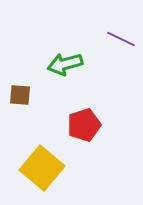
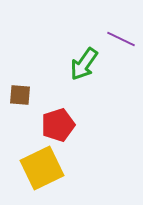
green arrow: moved 19 px right; rotated 40 degrees counterclockwise
red pentagon: moved 26 px left
yellow square: rotated 24 degrees clockwise
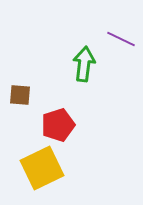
green arrow: rotated 152 degrees clockwise
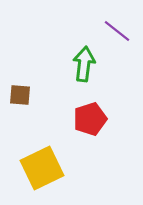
purple line: moved 4 px left, 8 px up; rotated 12 degrees clockwise
red pentagon: moved 32 px right, 6 px up
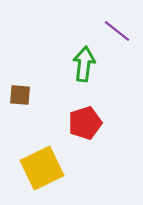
red pentagon: moved 5 px left, 4 px down
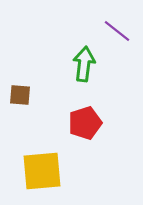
yellow square: moved 3 px down; rotated 21 degrees clockwise
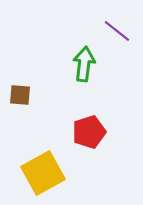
red pentagon: moved 4 px right, 9 px down
yellow square: moved 1 px right, 2 px down; rotated 24 degrees counterclockwise
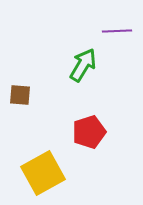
purple line: rotated 40 degrees counterclockwise
green arrow: moved 1 px left, 1 px down; rotated 24 degrees clockwise
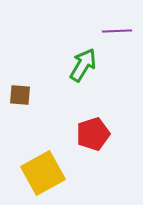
red pentagon: moved 4 px right, 2 px down
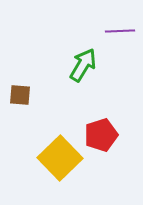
purple line: moved 3 px right
red pentagon: moved 8 px right, 1 px down
yellow square: moved 17 px right, 15 px up; rotated 15 degrees counterclockwise
